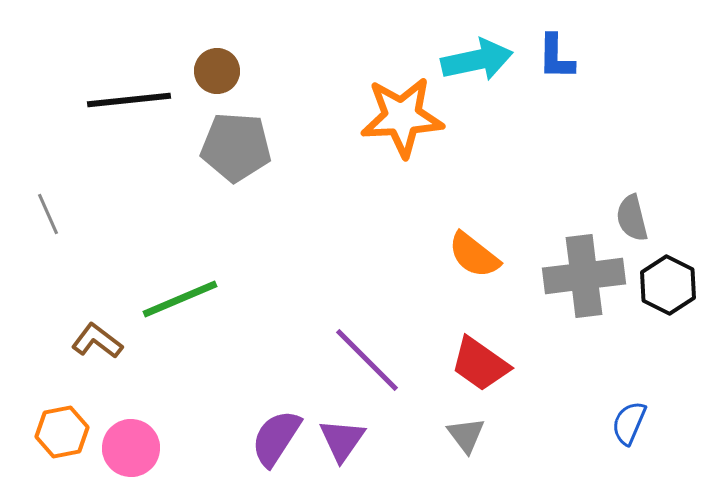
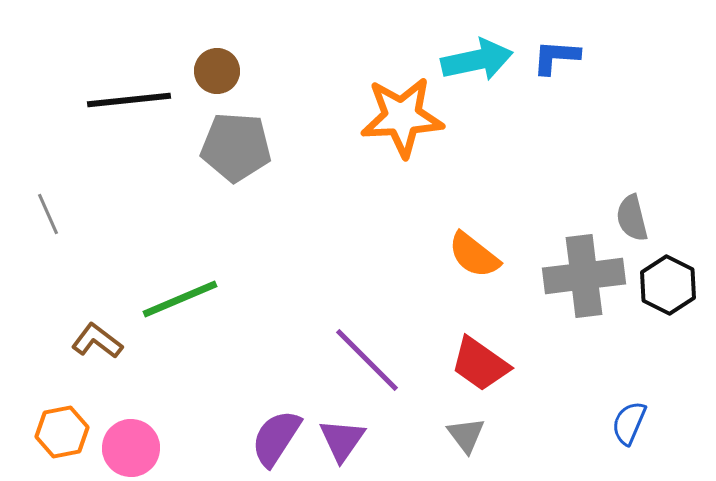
blue L-shape: rotated 93 degrees clockwise
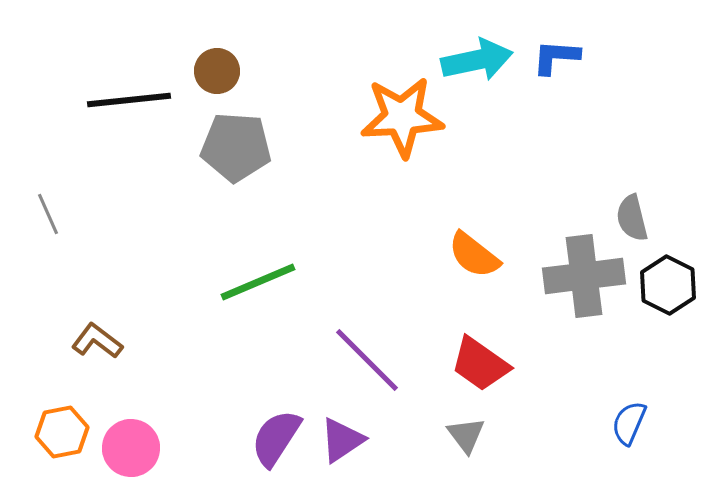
green line: moved 78 px right, 17 px up
purple triangle: rotated 21 degrees clockwise
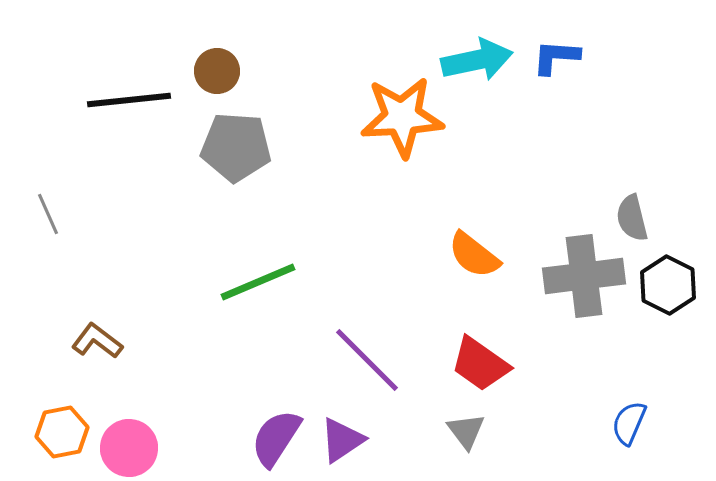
gray triangle: moved 4 px up
pink circle: moved 2 px left
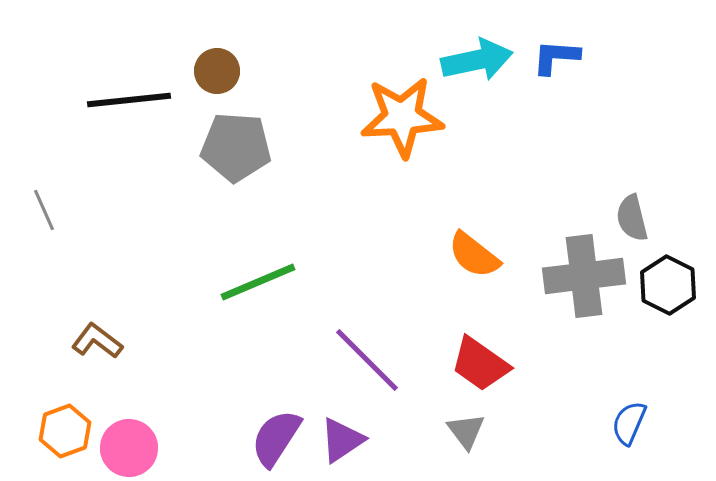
gray line: moved 4 px left, 4 px up
orange hexagon: moved 3 px right, 1 px up; rotated 9 degrees counterclockwise
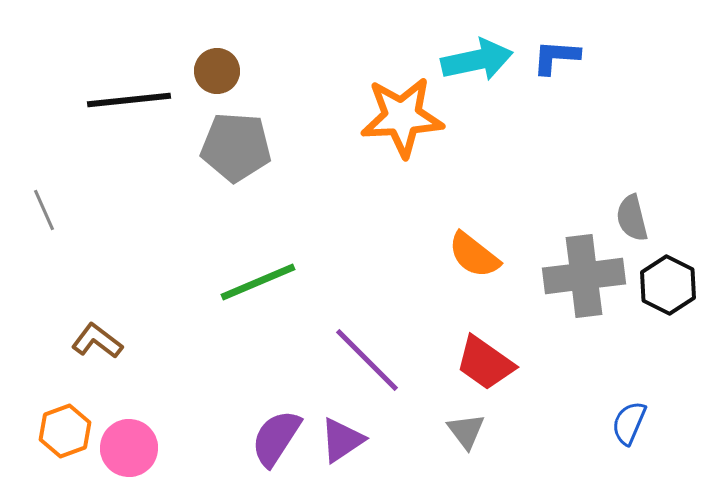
red trapezoid: moved 5 px right, 1 px up
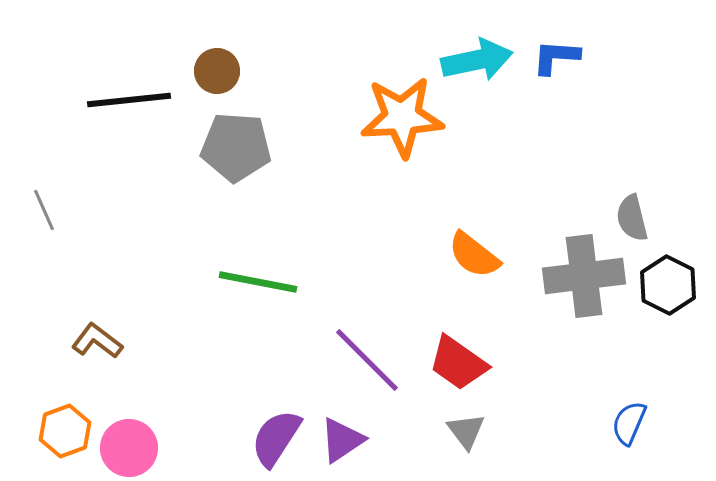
green line: rotated 34 degrees clockwise
red trapezoid: moved 27 px left
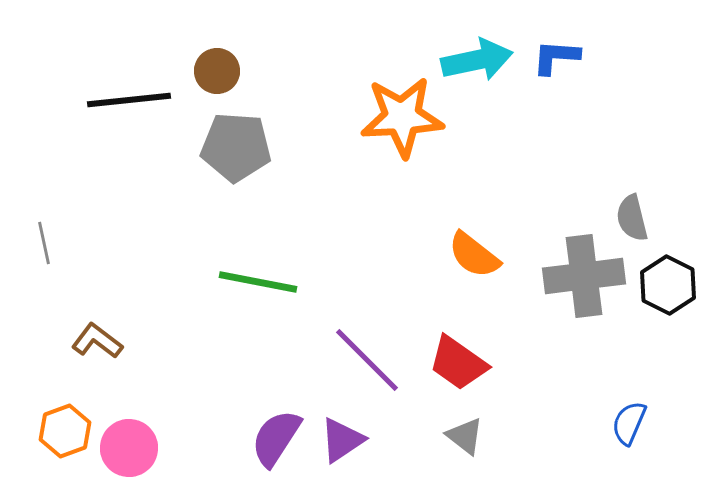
gray line: moved 33 px down; rotated 12 degrees clockwise
gray triangle: moved 1 px left, 5 px down; rotated 15 degrees counterclockwise
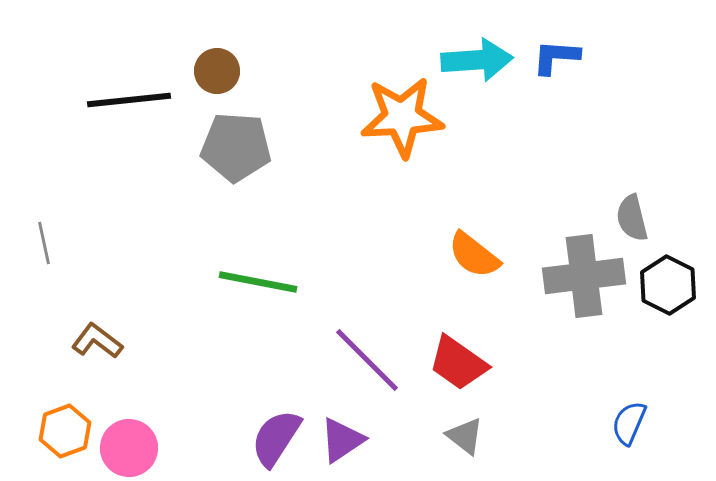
cyan arrow: rotated 8 degrees clockwise
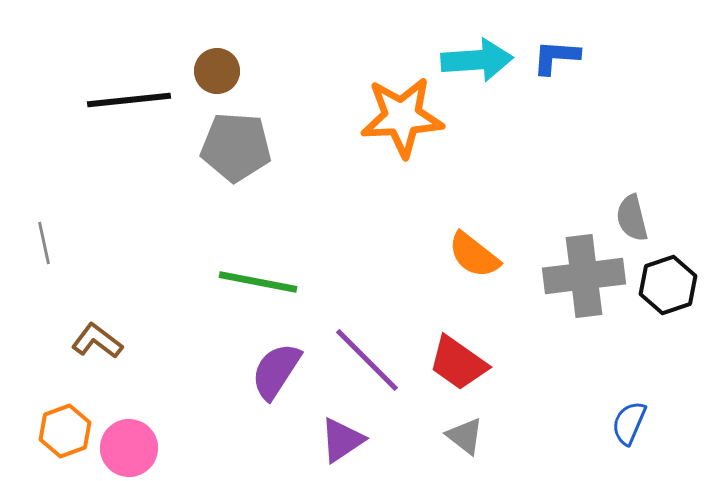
black hexagon: rotated 14 degrees clockwise
purple semicircle: moved 67 px up
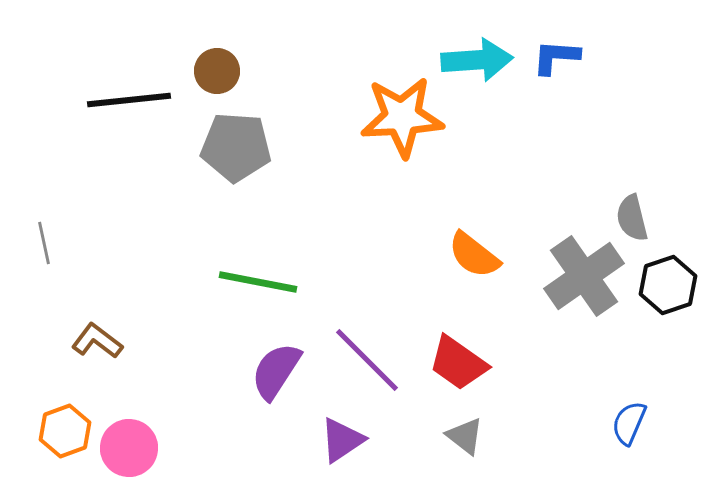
gray cross: rotated 28 degrees counterclockwise
